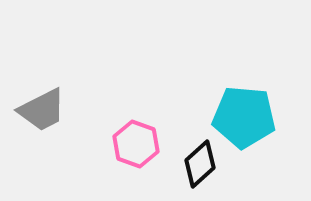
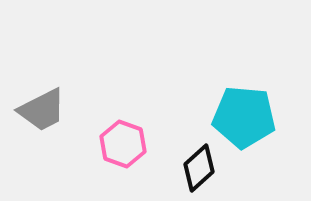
pink hexagon: moved 13 px left
black diamond: moved 1 px left, 4 px down
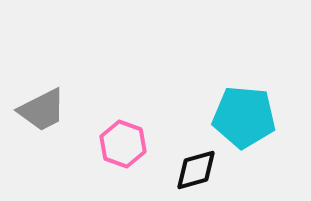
black diamond: moved 3 px left, 2 px down; rotated 27 degrees clockwise
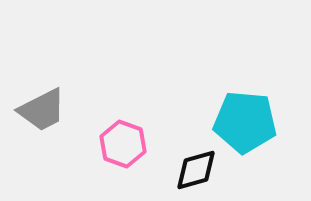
cyan pentagon: moved 1 px right, 5 px down
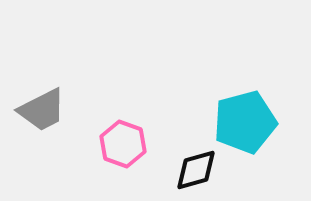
cyan pentagon: rotated 20 degrees counterclockwise
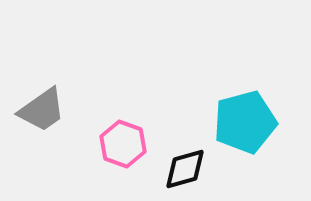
gray trapezoid: rotated 8 degrees counterclockwise
black diamond: moved 11 px left, 1 px up
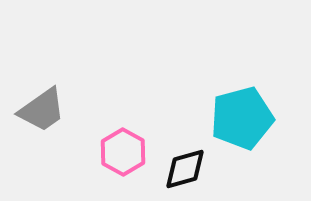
cyan pentagon: moved 3 px left, 4 px up
pink hexagon: moved 8 px down; rotated 9 degrees clockwise
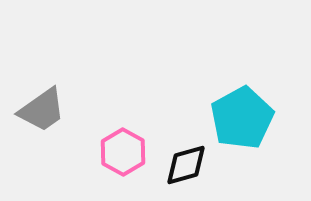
cyan pentagon: rotated 14 degrees counterclockwise
black diamond: moved 1 px right, 4 px up
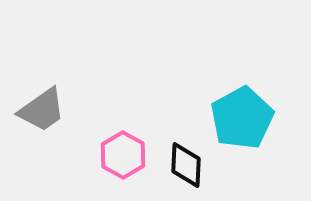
pink hexagon: moved 3 px down
black diamond: rotated 72 degrees counterclockwise
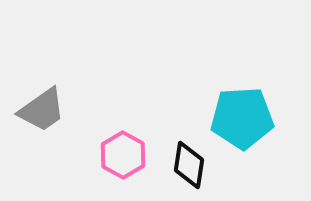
cyan pentagon: rotated 26 degrees clockwise
black diamond: moved 3 px right; rotated 6 degrees clockwise
